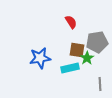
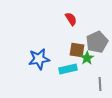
red semicircle: moved 3 px up
gray pentagon: rotated 15 degrees counterclockwise
blue star: moved 1 px left, 1 px down
cyan rectangle: moved 2 px left, 1 px down
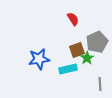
red semicircle: moved 2 px right
brown square: rotated 28 degrees counterclockwise
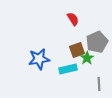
gray line: moved 1 px left
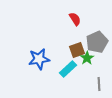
red semicircle: moved 2 px right
cyan rectangle: rotated 30 degrees counterclockwise
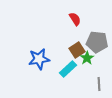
gray pentagon: rotated 30 degrees clockwise
brown square: rotated 14 degrees counterclockwise
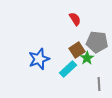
blue star: rotated 10 degrees counterclockwise
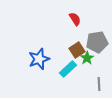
gray pentagon: rotated 15 degrees counterclockwise
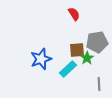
red semicircle: moved 1 px left, 5 px up
brown square: rotated 28 degrees clockwise
blue star: moved 2 px right
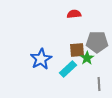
red semicircle: rotated 64 degrees counterclockwise
gray pentagon: rotated 10 degrees clockwise
blue star: rotated 10 degrees counterclockwise
